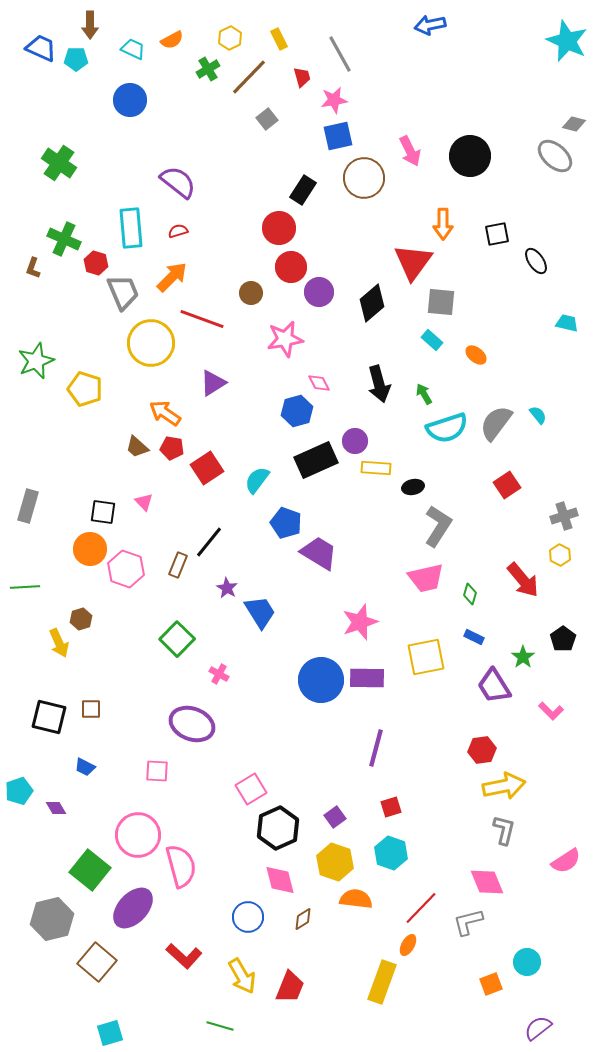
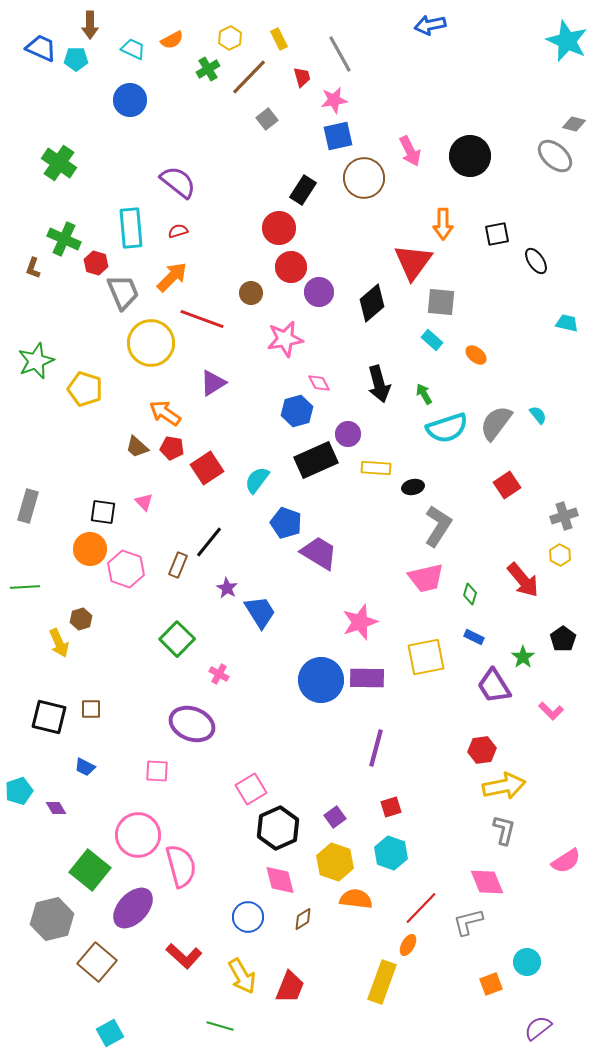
purple circle at (355, 441): moved 7 px left, 7 px up
cyan square at (110, 1033): rotated 12 degrees counterclockwise
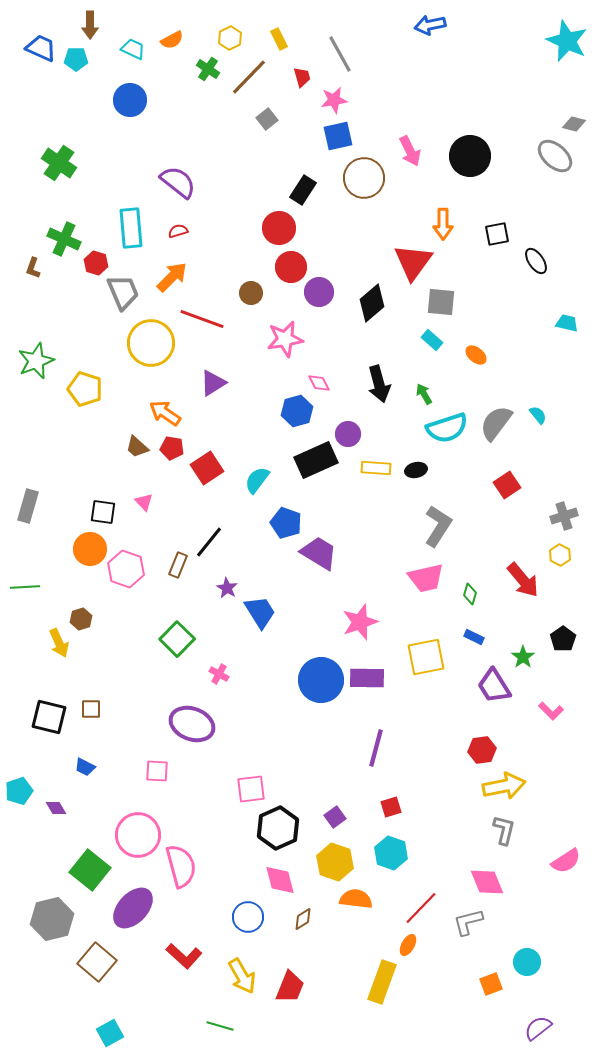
green cross at (208, 69): rotated 25 degrees counterclockwise
black ellipse at (413, 487): moved 3 px right, 17 px up
pink square at (251, 789): rotated 24 degrees clockwise
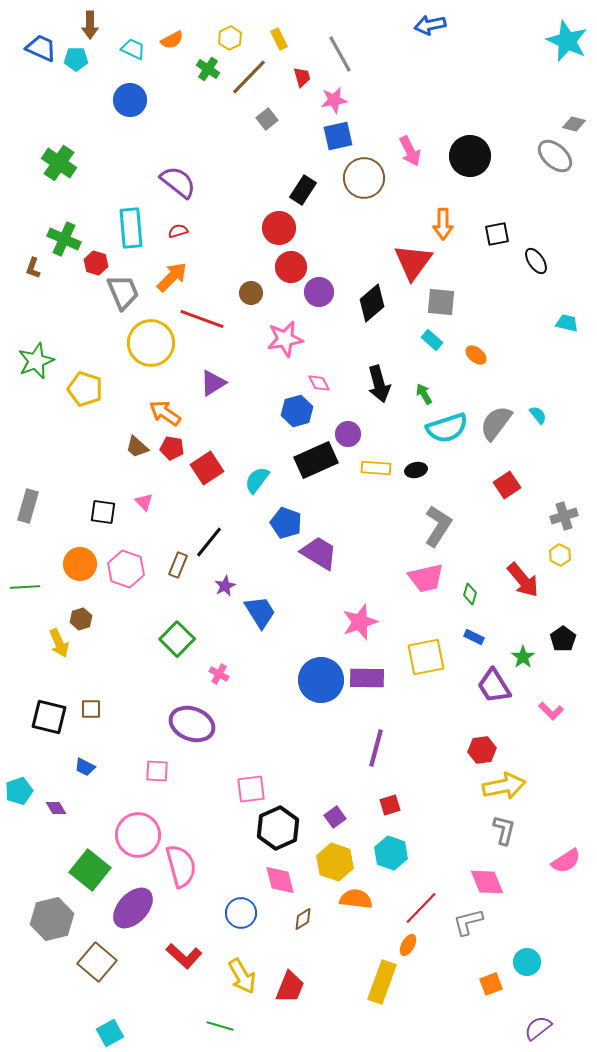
orange circle at (90, 549): moved 10 px left, 15 px down
purple star at (227, 588): moved 2 px left, 2 px up; rotated 15 degrees clockwise
red square at (391, 807): moved 1 px left, 2 px up
blue circle at (248, 917): moved 7 px left, 4 px up
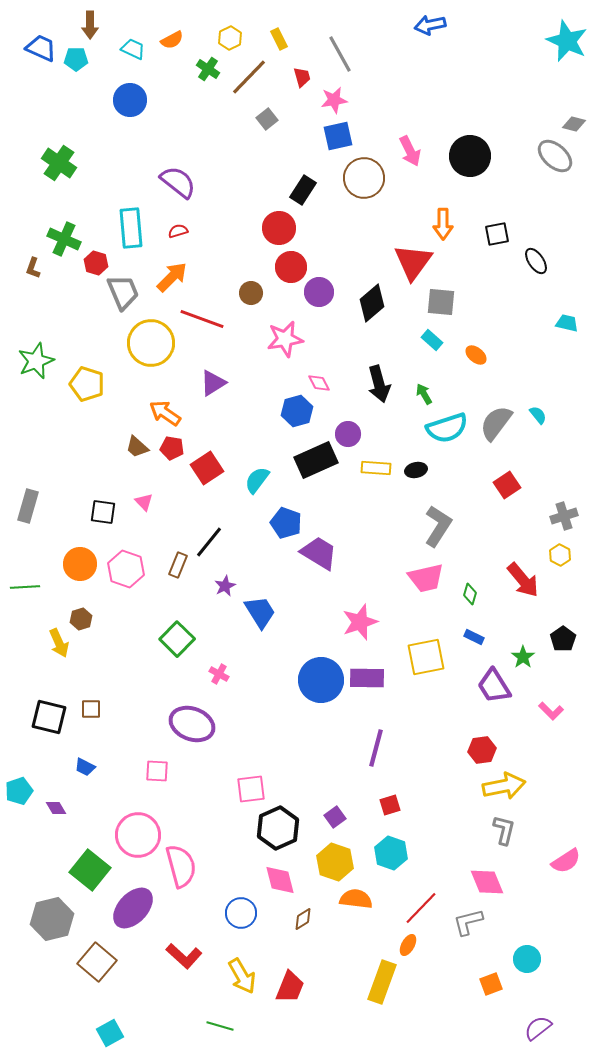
yellow pentagon at (85, 389): moved 2 px right, 5 px up
cyan circle at (527, 962): moved 3 px up
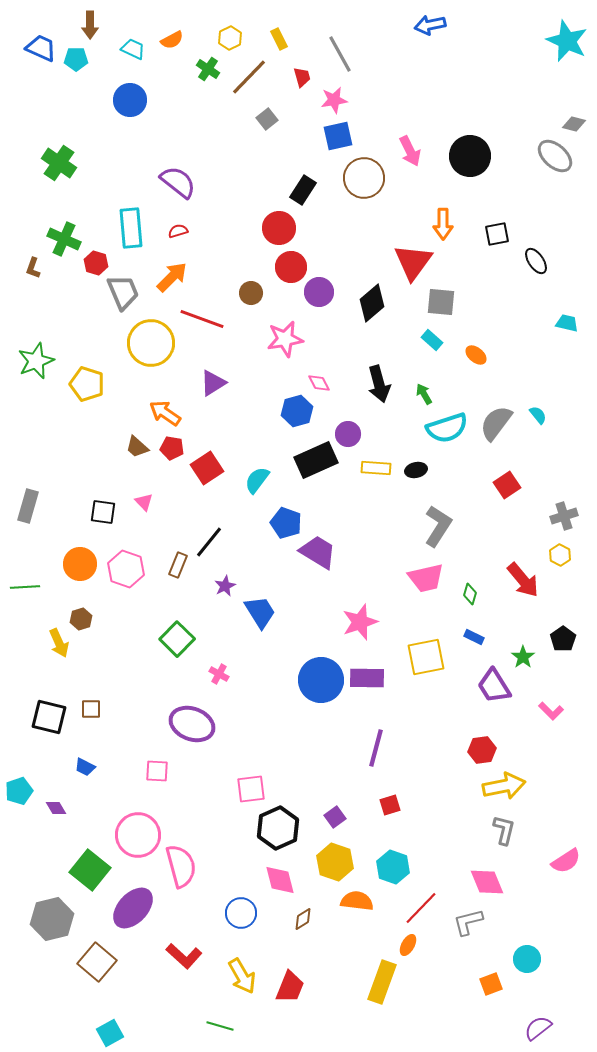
purple trapezoid at (319, 553): moved 1 px left, 1 px up
cyan hexagon at (391, 853): moved 2 px right, 14 px down
orange semicircle at (356, 899): moved 1 px right, 2 px down
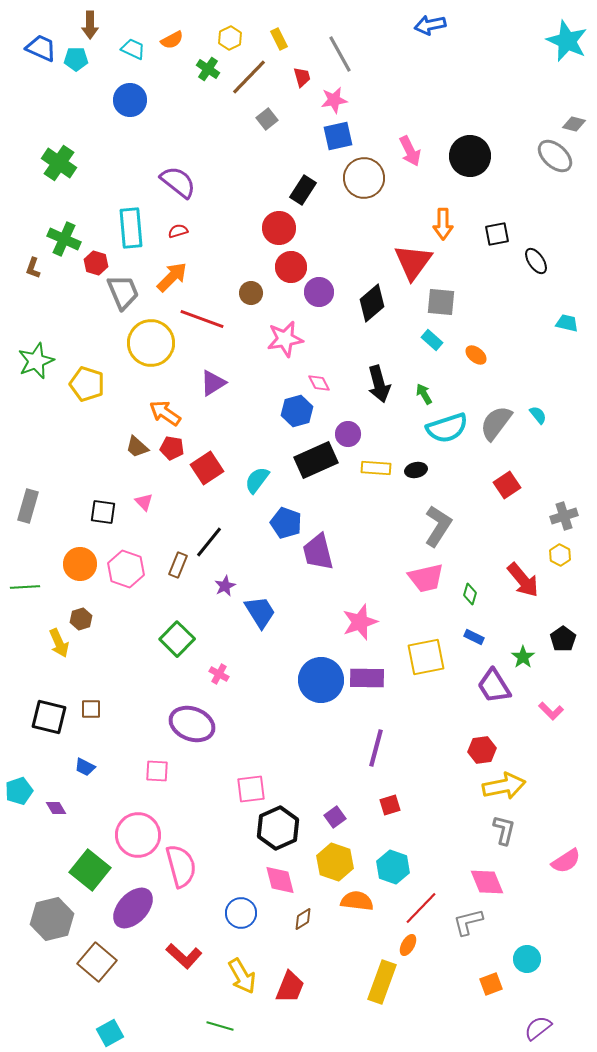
purple trapezoid at (318, 552): rotated 135 degrees counterclockwise
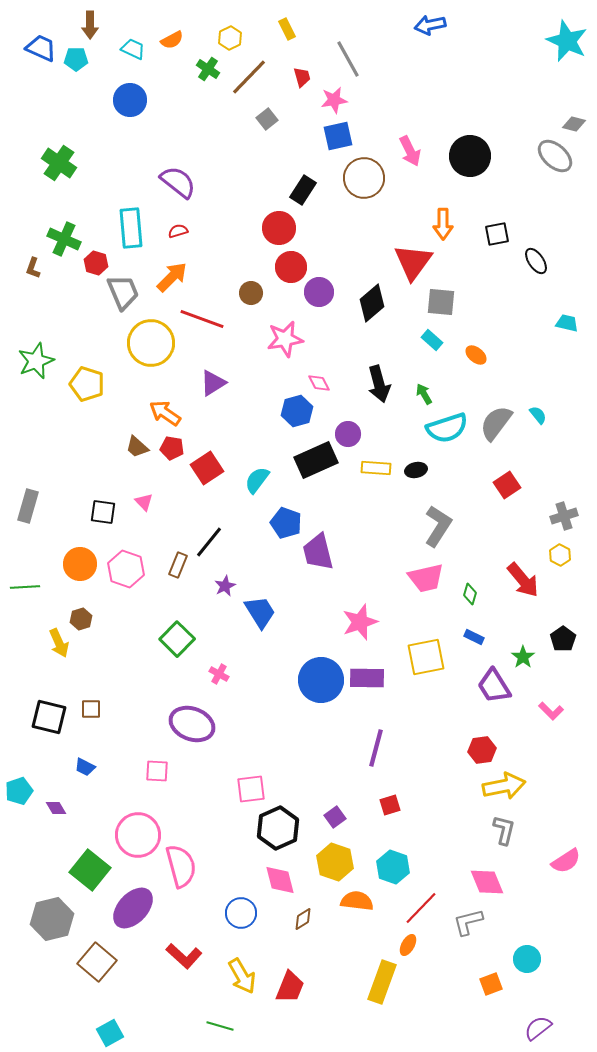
yellow rectangle at (279, 39): moved 8 px right, 10 px up
gray line at (340, 54): moved 8 px right, 5 px down
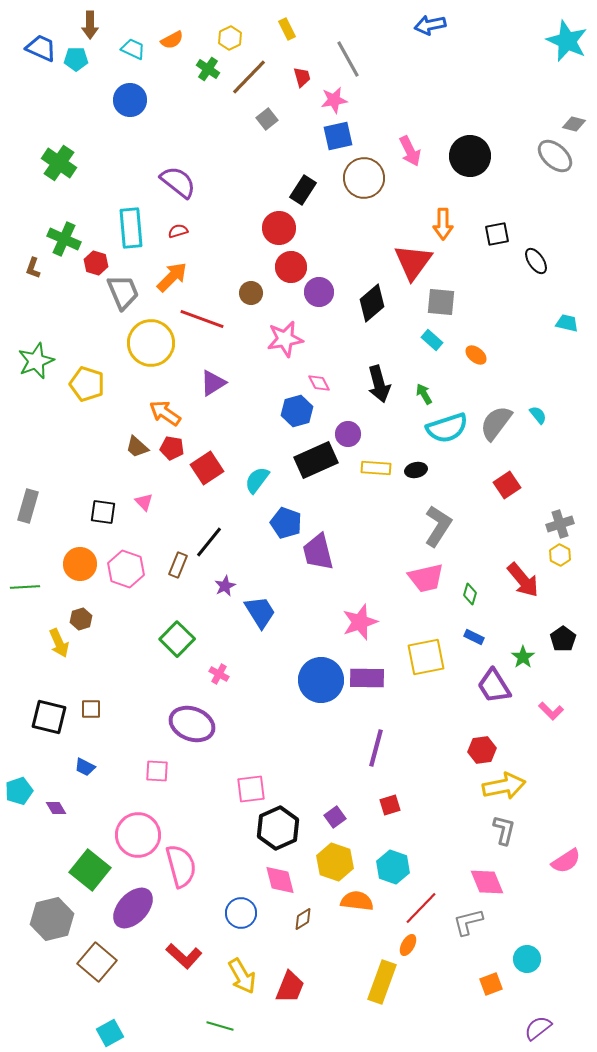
gray cross at (564, 516): moved 4 px left, 8 px down
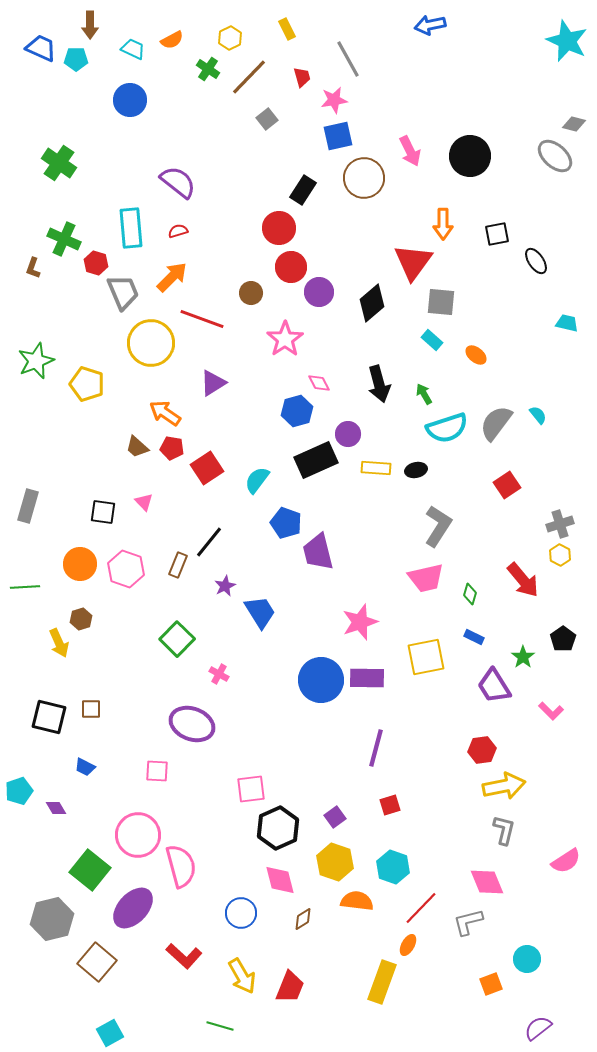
pink star at (285, 339): rotated 24 degrees counterclockwise
